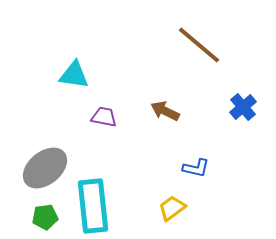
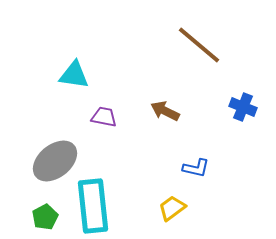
blue cross: rotated 28 degrees counterclockwise
gray ellipse: moved 10 px right, 7 px up
green pentagon: rotated 20 degrees counterclockwise
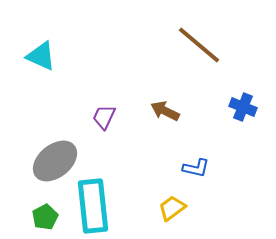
cyan triangle: moved 33 px left, 19 px up; rotated 16 degrees clockwise
purple trapezoid: rotated 76 degrees counterclockwise
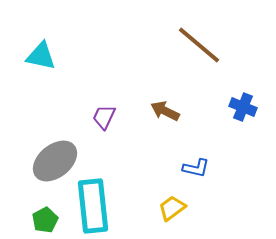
cyan triangle: rotated 12 degrees counterclockwise
green pentagon: moved 3 px down
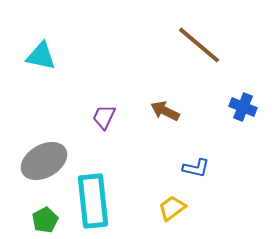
gray ellipse: moved 11 px left; rotated 9 degrees clockwise
cyan rectangle: moved 5 px up
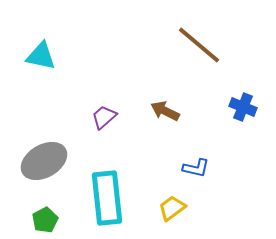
purple trapezoid: rotated 24 degrees clockwise
cyan rectangle: moved 14 px right, 3 px up
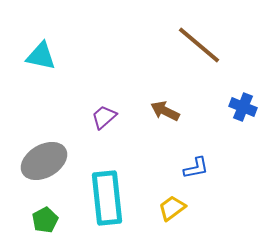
blue L-shape: rotated 24 degrees counterclockwise
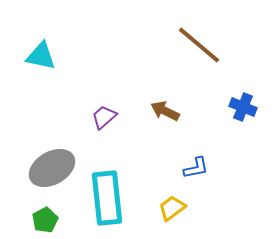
gray ellipse: moved 8 px right, 7 px down
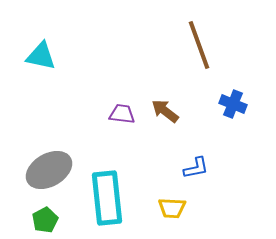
brown line: rotated 30 degrees clockwise
blue cross: moved 10 px left, 3 px up
brown arrow: rotated 12 degrees clockwise
purple trapezoid: moved 18 px right, 3 px up; rotated 48 degrees clockwise
gray ellipse: moved 3 px left, 2 px down
yellow trapezoid: rotated 140 degrees counterclockwise
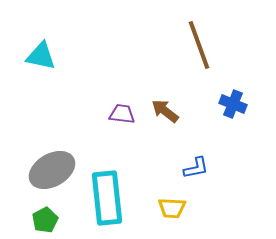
gray ellipse: moved 3 px right
